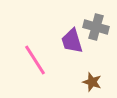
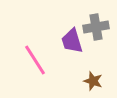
gray cross: rotated 25 degrees counterclockwise
brown star: moved 1 px right, 1 px up
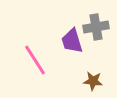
brown star: rotated 12 degrees counterclockwise
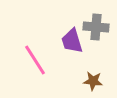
gray cross: rotated 15 degrees clockwise
